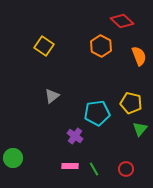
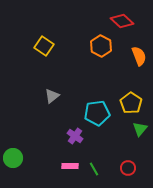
yellow pentagon: rotated 20 degrees clockwise
red circle: moved 2 px right, 1 px up
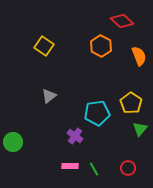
gray triangle: moved 3 px left
green circle: moved 16 px up
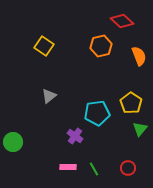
orange hexagon: rotated 20 degrees clockwise
pink rectangle: moved 2 px left, 1 px down
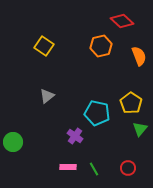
gray triangle: moved 2 px left
cyan pentagon: rotated 20 degrees clockwise
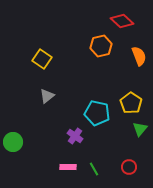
yellow square: moved 2 px left, 13 px down
red circle: moved 1 px right, 1 px up
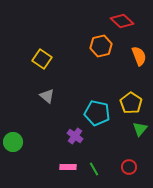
gray triangle: rotated 42 degrees counterclockwise
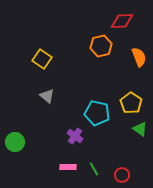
red diamond: rotated 45 degrees counterclockwise
orange semicircle: moved 1 px down
green triangle: rotated 35 degrees counterclockwise
green circle: moved 2 px right
red circle: moved 7 px left, 8 px down
